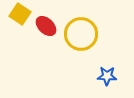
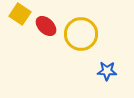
blue star: moved 5 px up
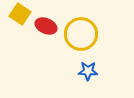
red ellipse: rotated 20 degrees counterclockwise
blue star: moved 19 px left
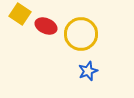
blue star: rotated 24 degrees counterclockwise
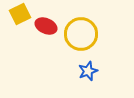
yellow square: rotated 30 degrees clockwise
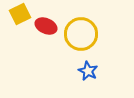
blue star: rotated 24 degrees counterclockwise
